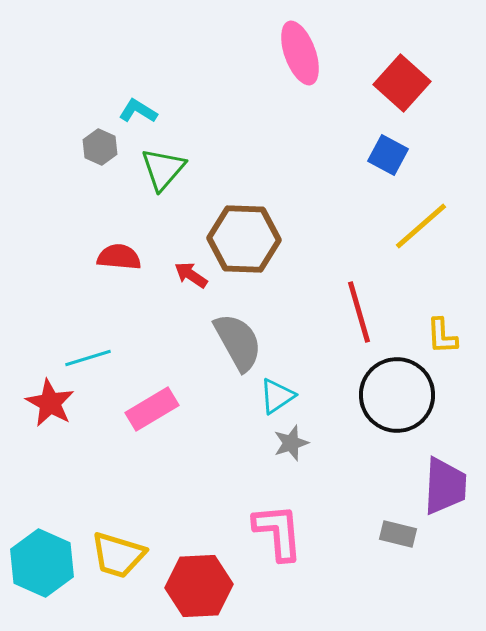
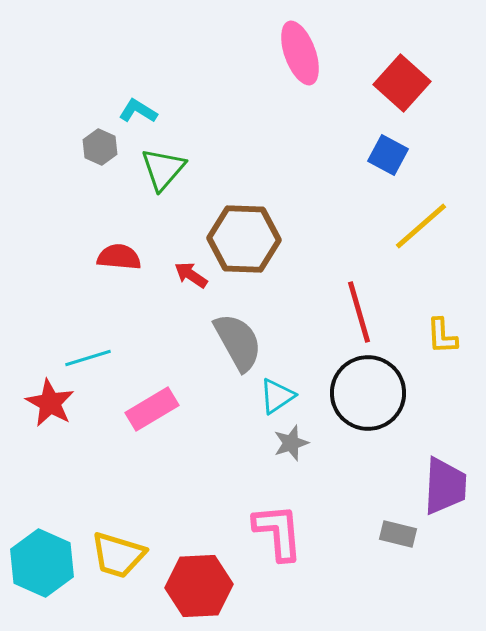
black circle: moved 29 px left, 2 px up
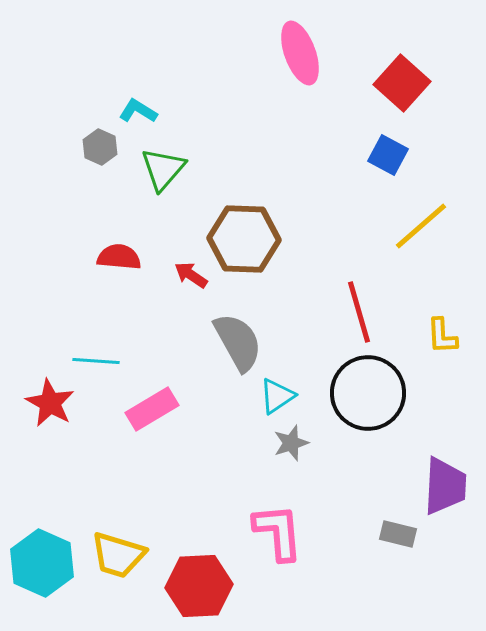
cyan line: moved 8 px right, 3 px down; rotated 21 degrees clockwise
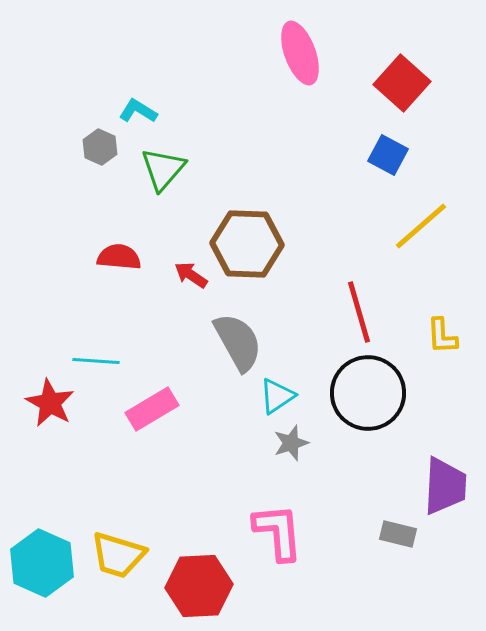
brown hexagon: moved 3 px right, 5 px down
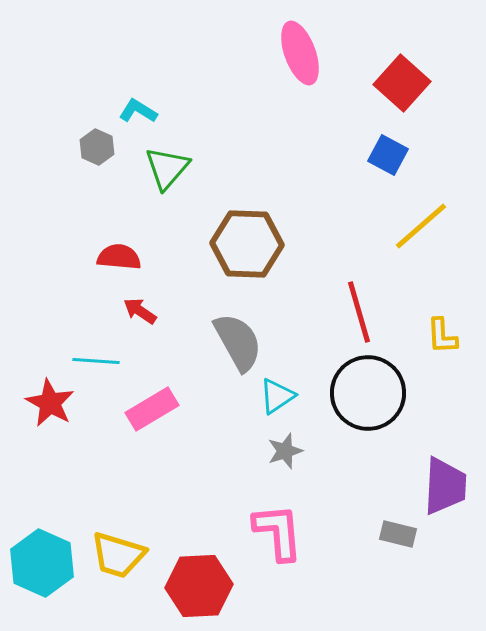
gray hexagon: moved 3 px left
green triangle: moved 4 px right, 1 px up
red arrow: moved 51 px left, 36 px down
gray star: moved 6 px left, 8 px down
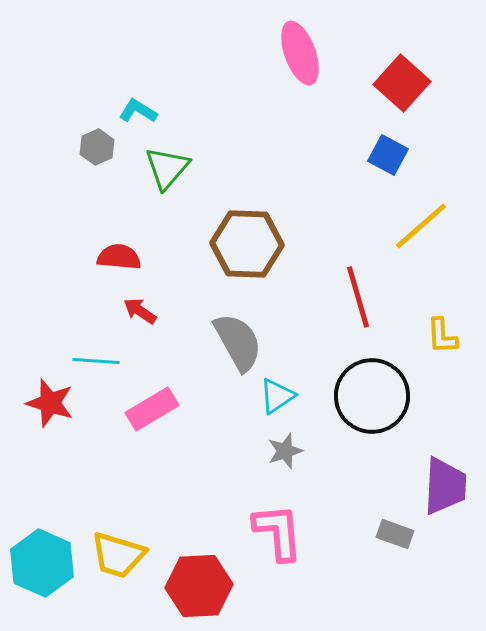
gray hexagon: rotated 12 degrees clockwise
red line: moved 1 px left, 15 px up
black circle: moved 4 px right, 3 px down
red star: rotated 12 degrees counterclockwise
gray rectangle: moved 3 px left; rotated 6 degrees clockwise
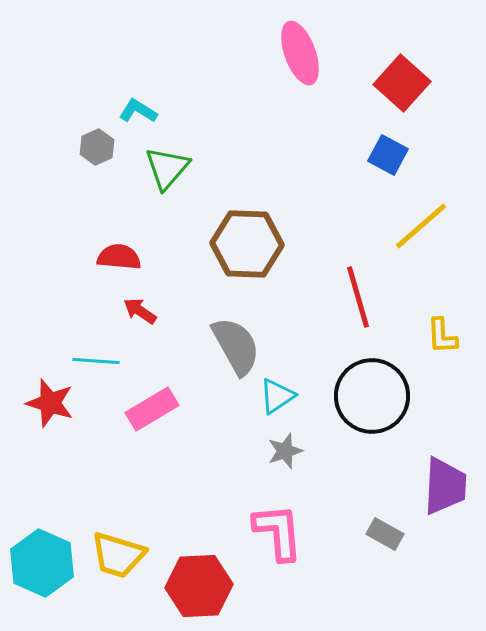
gray semicircle: moved 2 px left, 4 px down
gray rectangle: moved 10 px left; rotated 9 degrees clockwise
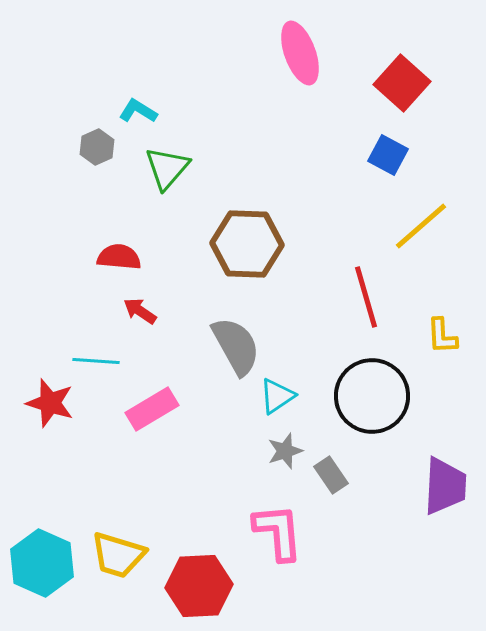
red line: moved 8 px right
gray rectangle: moved 54 px left, 59 px up; rotated 27 degrees clockwise
